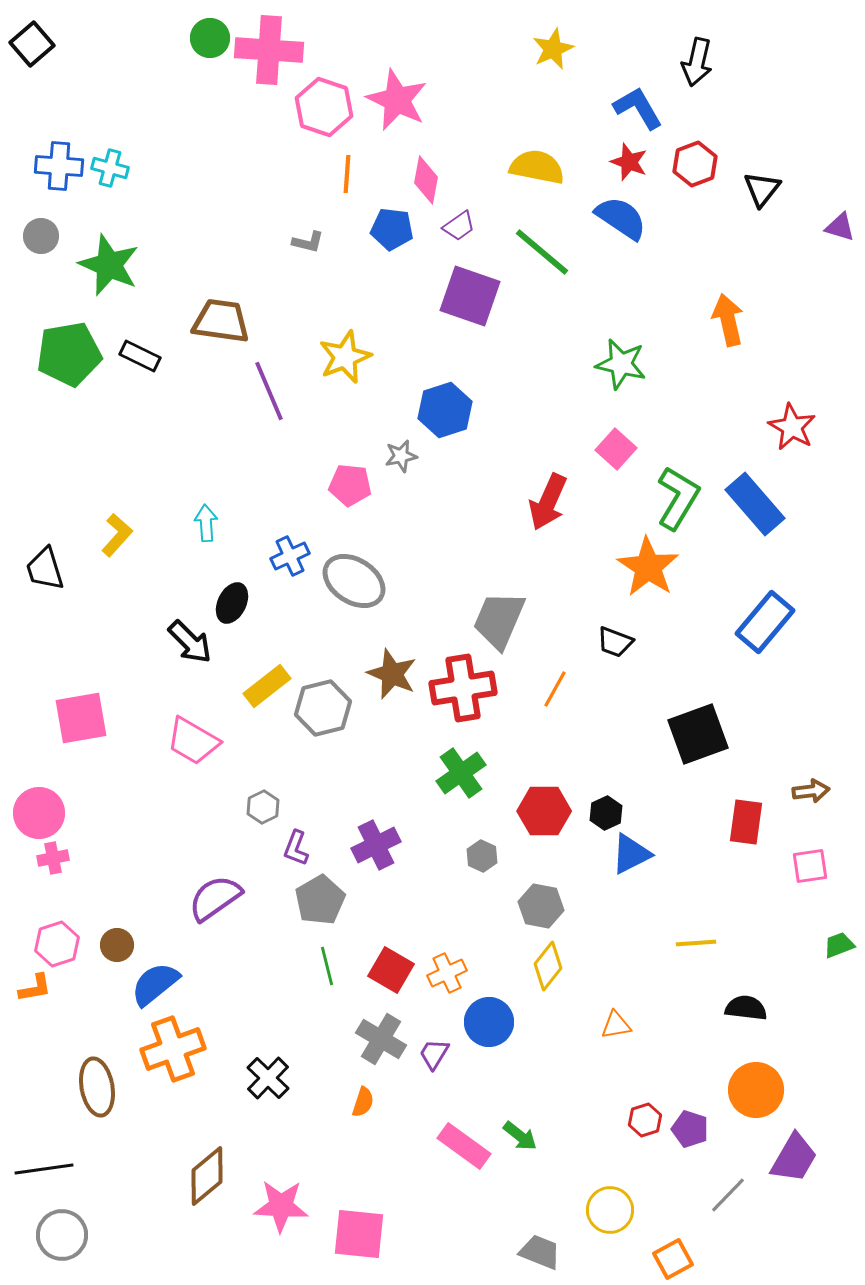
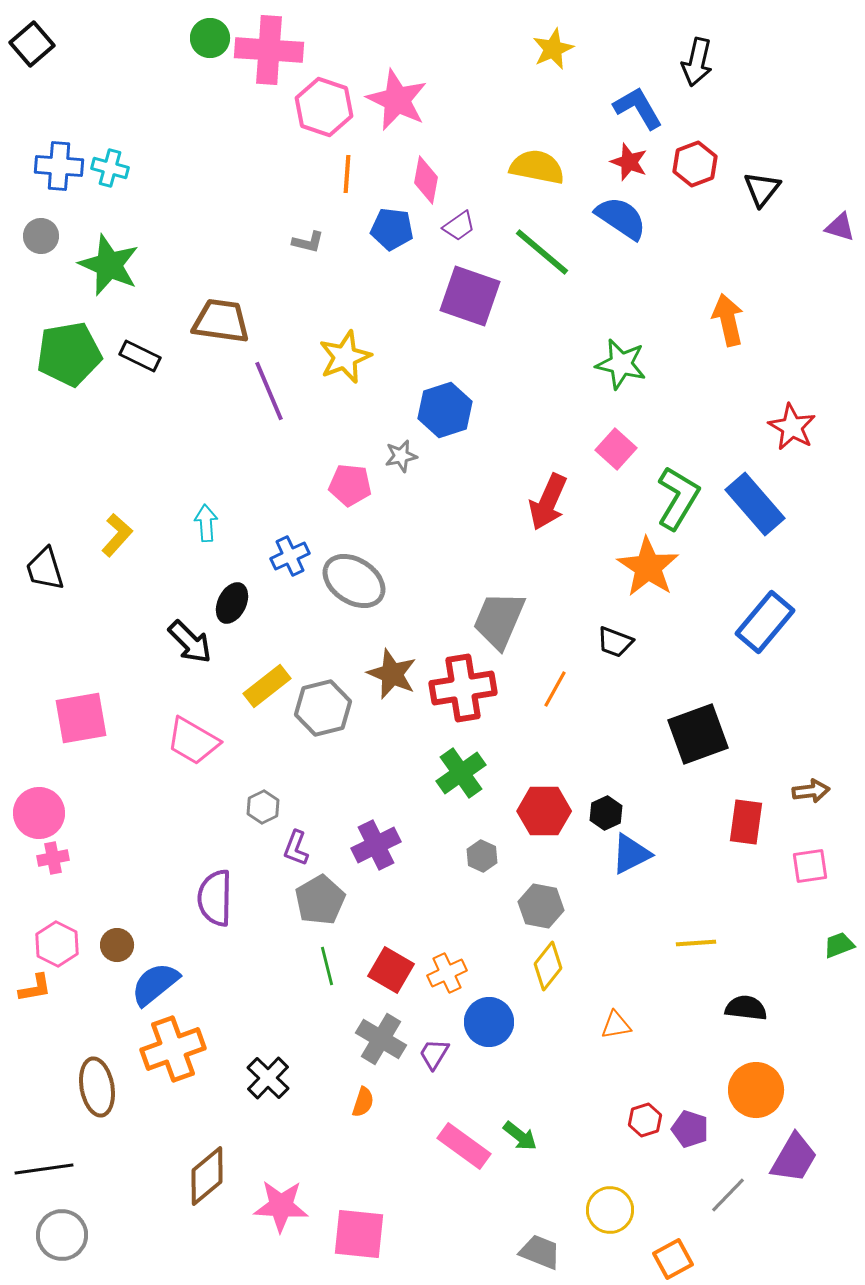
purple semicircle at (215, 898): rotated 54 degrees counterclockwise
pink hexagon at (57, 944): rotated 15 degrees counterclockwise
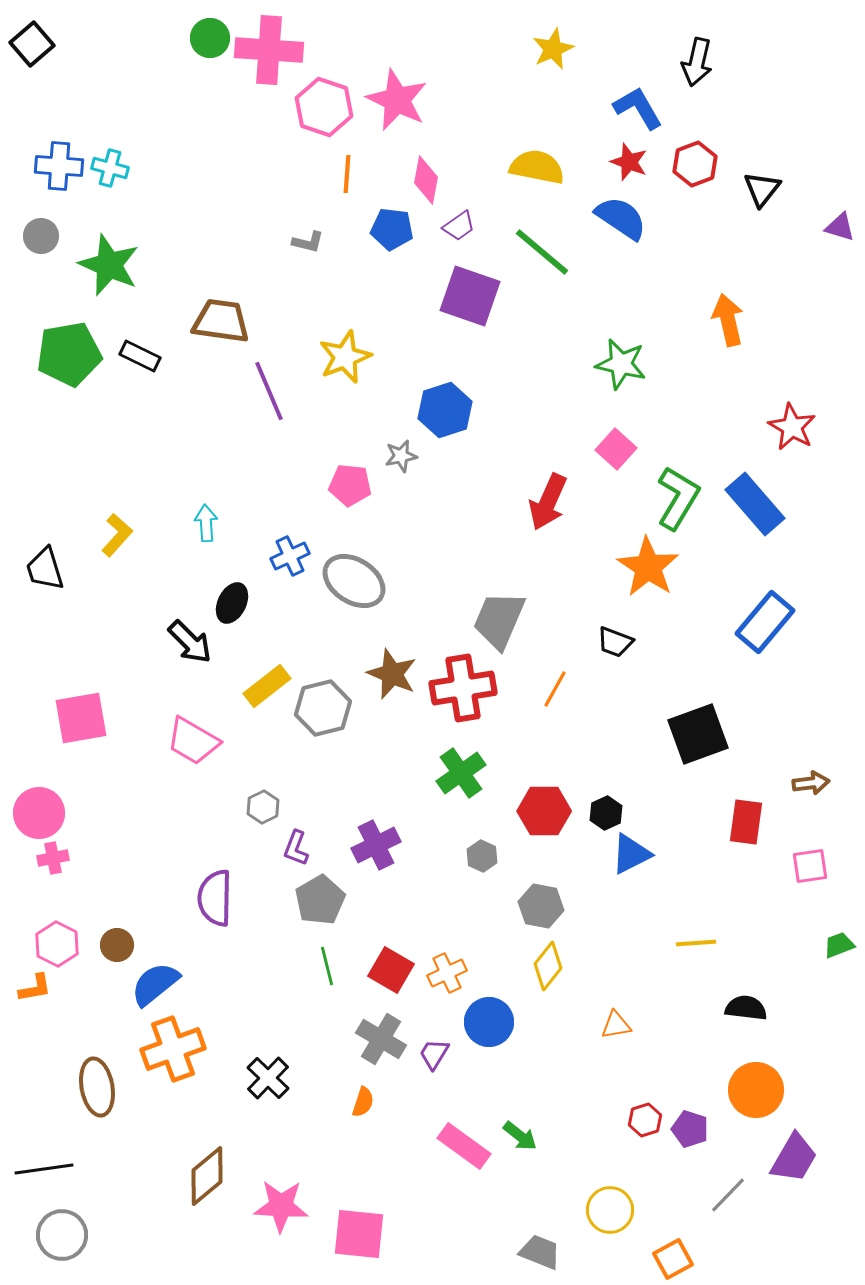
brown arrow at (811, 791): moved 8 px up
